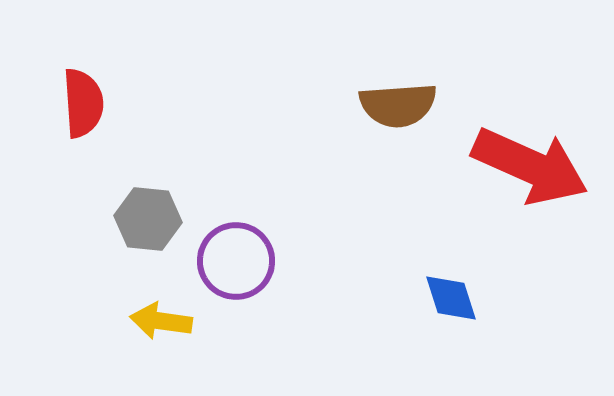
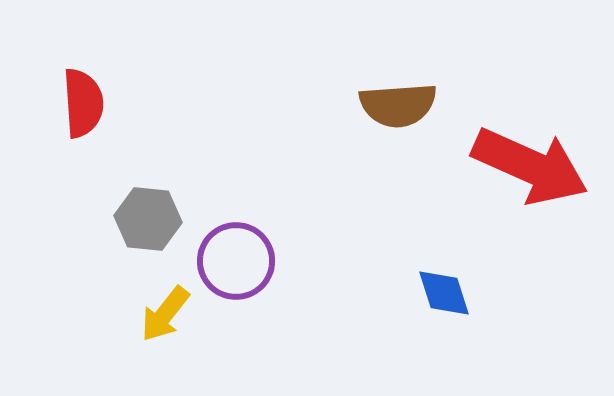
blue diamond: moved 7 px left, 5 px up
yellow arrow: moved 4 px right, 7 px up; rotated 60 degrees counterclockwise
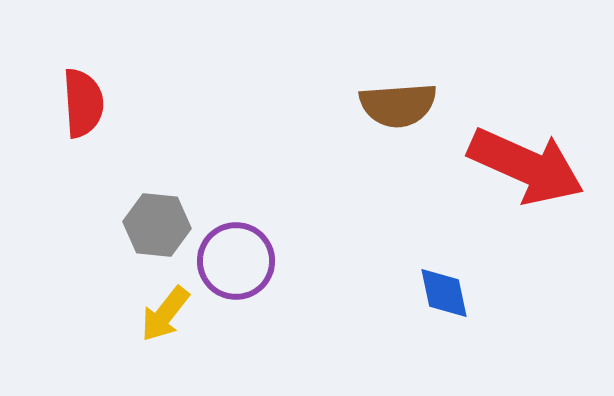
red arrow: moved 4 px left
gray hexagon: moved 9 px right, 6 px down
blue diamond: rotated 6 degrees clockwise
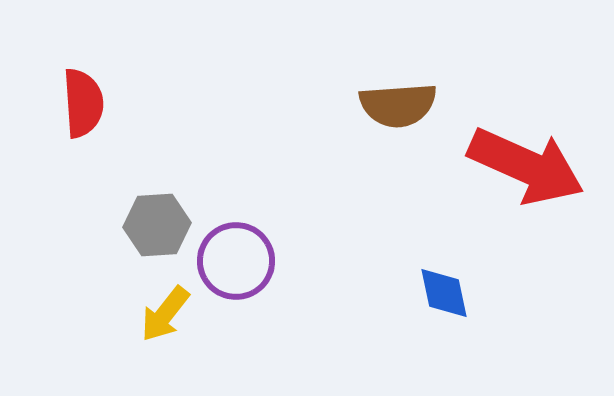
gray hexagon: rotated 10 degrees counterclockwise
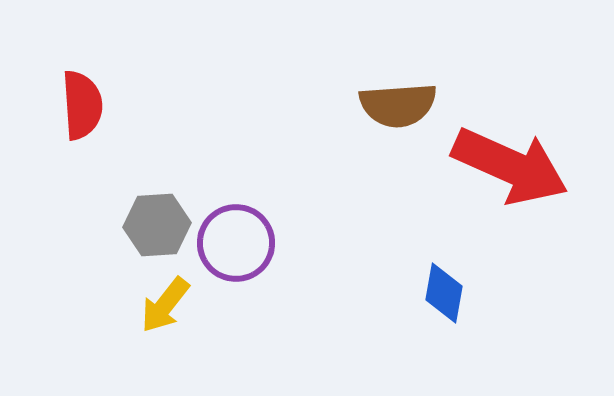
red semicircle: moved 1 px left, 2 px down
red arrow: moved 16 px left
purple circle: moved 18 px up
blue diamond: rotated 22 degrees clockwise
yellow arrow: moved 9 px up
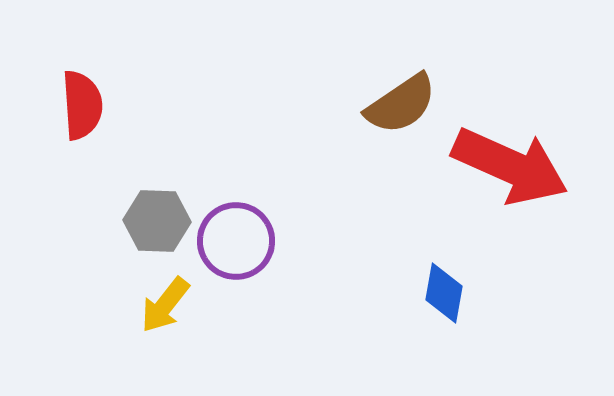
brown semicircle: moved 3 px right, 1 px up; rotated 30 degrees counterclockwise
gray hexagon: moved 4 px up; rotated 6 degrees clockwise
purple circle: moved 2 px up
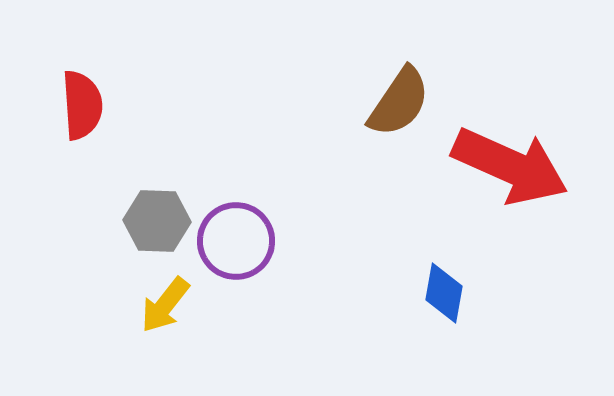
brown semicircle: moved 2 px left, 2 px up; rotated 22 degrees counterclockwise
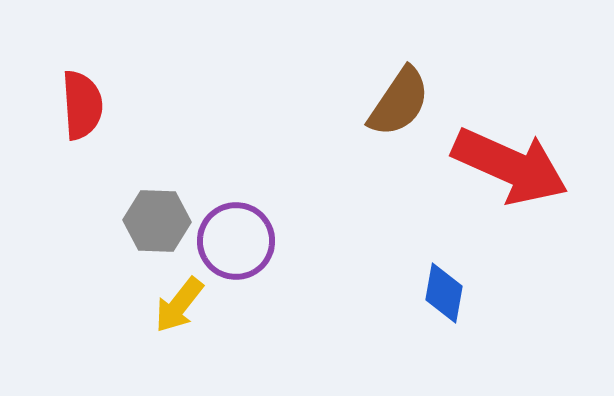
yellow arrow: moved 14 px right
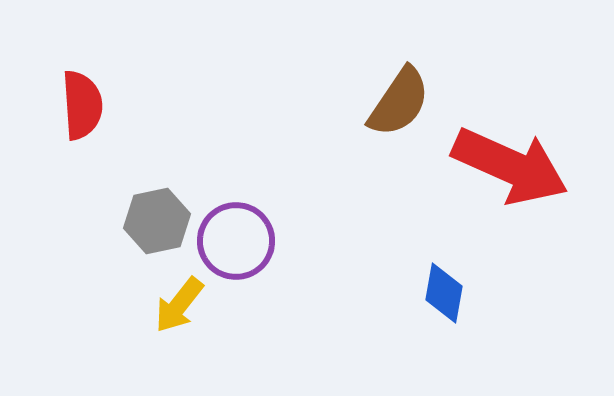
gray hexagon: rotated 14 degrees counterclockwise
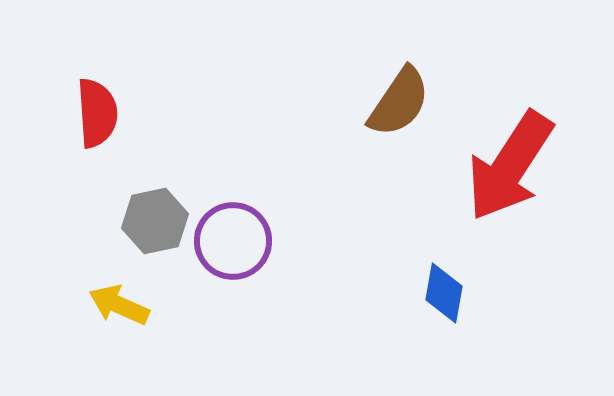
red semicircle: moved 15 px right, 8 px down
red arrow: rotated 99 degrees clockwise
gray hexagon: moved 2 px left
purple circle: moved 3 px left
yellow arrow: moved 60 px left; rotated 76 degrees clockwise
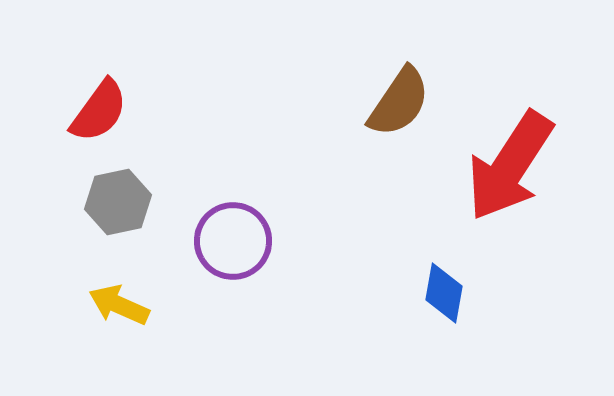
red semicircle: moved 2 px right, 2 px up; rotated 40 degrees clockwise
gray hexagon: moved 37 px left, 19 px up
